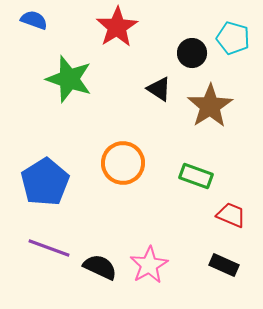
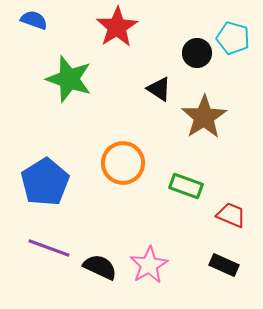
black circle: moved 5 px right
brown star: moved 6 px left, 11 px down
green rectangle: moved 10 px left, 10 px down
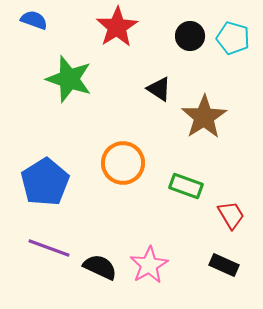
black circle: moved 7 px left, 17 px up
red trapezoid: rotated 36 degrees clockwise
